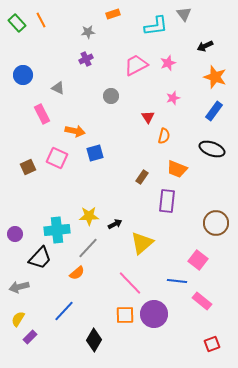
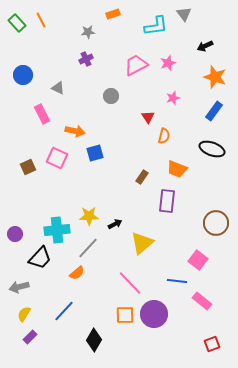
yellow semicircle at (18, 319): moved 6 px right, 5 px up
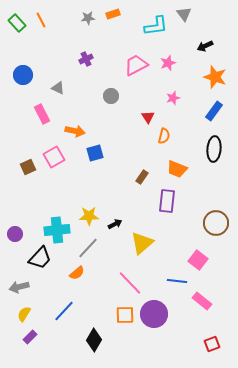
gray star at (88, 32): moved 14 px up
black ellipse at (212, 149): moved 2 px right; rotated 75 degrees clockwise
pink square at (57, 158): moved 3 px left, 1 px up; rotated 35 degrees clockwise
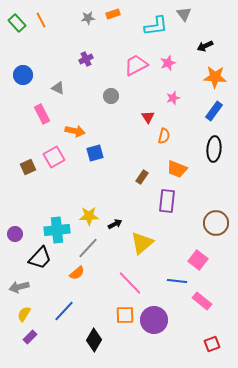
orange star at (215, 77): rotated 15 degrees counterclockwise
purple circle at (154, 314): moved 6 px down
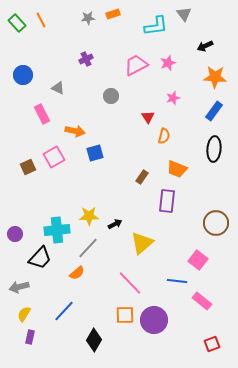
purple rectangle at (30, 337): rotated 32 degrees counterclockwise
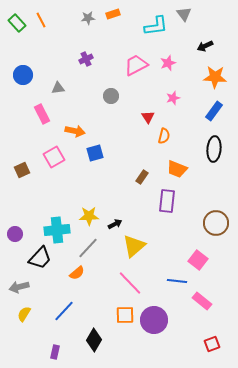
gray triangle at (58, 88): rotated 32 degrees counterclockwise
brown square at (28, 167): moved 6 px left, 3 px down
yellow triangle at (142, 243): moved 8 px left, 3 px down
purple rectangle at (30, 337): moved 25 px right, 15 px down
